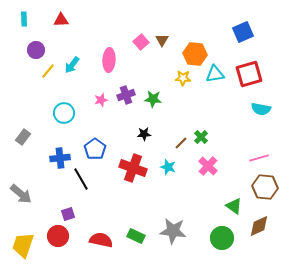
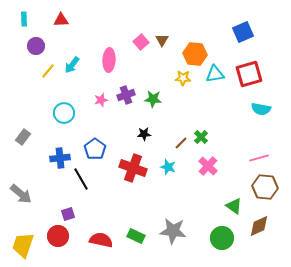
purple circle: moved 4 px up
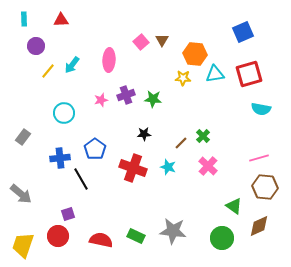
green cross: moved 2 px right, 1 px up
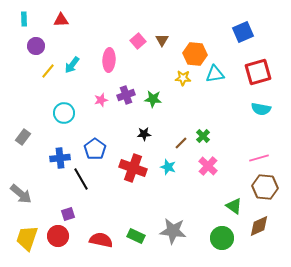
pink square: moved 3 px left, 1 px up
red square: moved 9 px right, 2 px up
yellow trapezoid: moved 4 px right, 7 px up
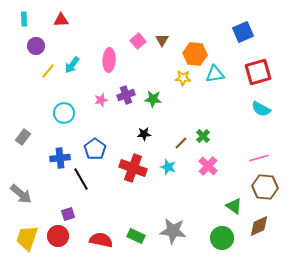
cyan semicircle: rotated 18 degrees clockwise
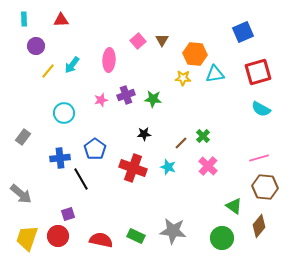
brown diamond: rotated 25 degrees counterclockwise
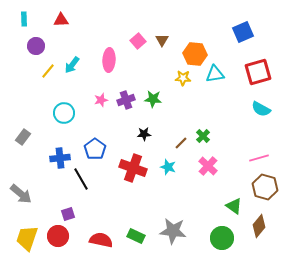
purple cross: moved 5 px down
brown hexagon: rotated 10 degrees clockwise
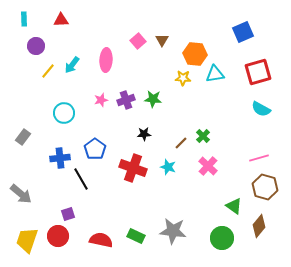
pink ellipse: moved 3 px left
yellow trapezoid: moved 2 px down
